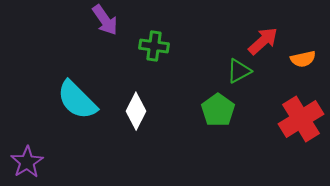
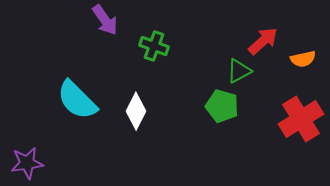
green cross: rotated 12 degrees clockwise
green pentagon: moved 4 px right, 4 px up; rotated 20 degrees counterclockwise
purple star: moved 1 px down; rotated 24 degrees clockwise
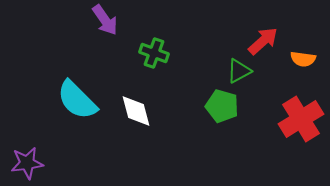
green cross: moved 7 px down
orange semicircle: rotated 20 degrees clockwise
white diamond: rotated 42 degrees counterclockwise
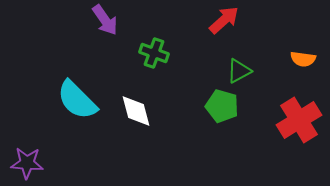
red arrow: moved 39 px left, 21 px up
red cross: moved 2 px left, 1 px down
purple star: rotated 12 degrees clockwise
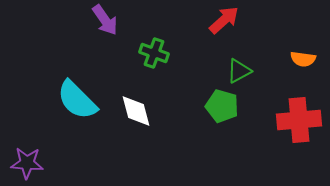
red cross: rotated 27 degrees clockwise
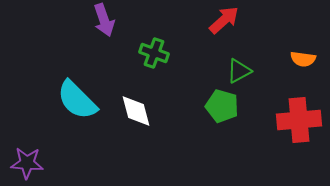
purple arrow: moved 1 px left; rotated 16 degrees clockwise
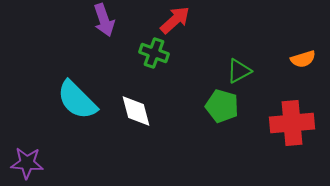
red arrow: moved 49 px left
orange semicircle: rotated 25 degrees counterclockwise
red cross: moved 7 px left, 3 px down
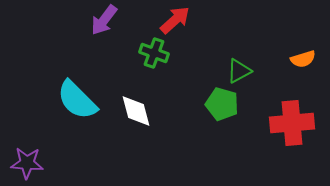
purple arrow: rotated 56 degrees clockwise
green pentagon: moved 2 px up
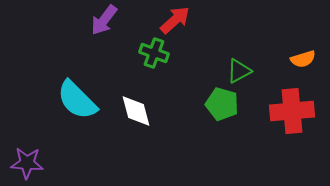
red cross: moved 12 px up
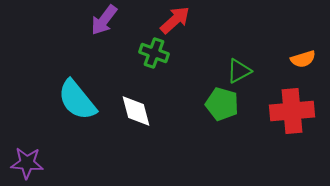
cyan semicircle: rotated 6 degrees clockwise
